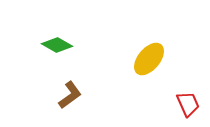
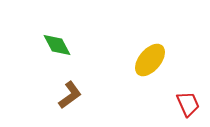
green diamond: rotated 32 degrees clockwise
yellow ellipse: moved 1 px right, 1 px down
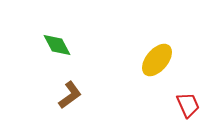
yellow ellipse: moved 7 px right
red trapezoid: moved 1 px down
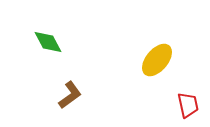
green diamond: moved 9 px left, 3 px up
red trapezoid: rotated 12 degrees clockwise
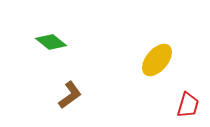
green diamond: moved 3 px right; rotated 24 degrees counterclockwise
red trapezoid: rotated 28 degrees clockwise
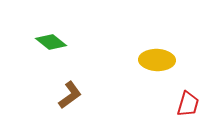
yellow ellipse: rotated 52 degrees clockwise
red trapezoid: moved 1 px up
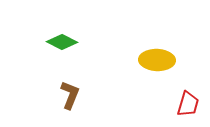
green diamond: moved 11 px right; rotated 12 degrees counterclockwise
brown L-shape: rotated 32 degrees counterclockwise
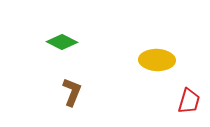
brown L-shape: moved 2 px right, 3 px up
red trapezoid: moved 1 px right, 3 px up
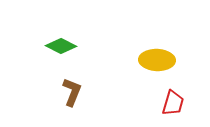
green diamond: moved 1 px left, 4 px down
red trapezoid: moved 16 px left, 2 px down
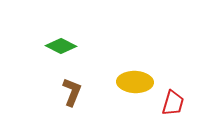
yellow ellipse: moved 22 px left, 22 px down
